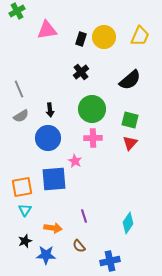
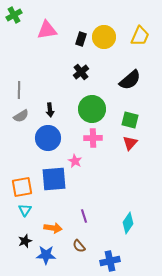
green cross: moved 3 px left, 4 px down
gray line: moved 1 px down; rotated 24 degrees clockwise
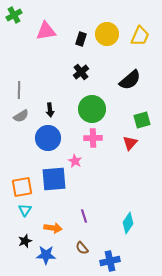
pink triangle: moved 1 px left, 1 px down
yellow circle: moved 3 px right, 3 px up
green square: moved 12 px right; rotated 30 degrees counterclockwise
brown semicircle: moved 3 px right, 2 px down
